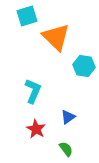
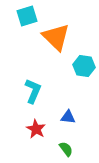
blue triangle: rotated 42 degrees clockwise
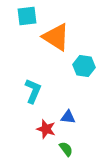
cyan square: rotated 10 degrees clockwise
orange triangle: rotated 12 degrees counterclockwise
red star: moved 10 px right; rotated 12 degrees counterclockwise
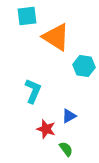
blue triangle: moved 1 px right, 1 px up; rotated 35 degrees counterclockwise
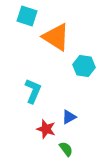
cyan square: rotated 25 degrees clockwise
blue triangle: moved 1 px down
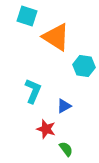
blue triangle: moved 5 px left, 11 px up
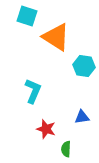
blue triangle: moved 18 px right, 11 px down; rotated 21 degrees clockwise
green semicircle: rotated 140 degrees counterclockwise
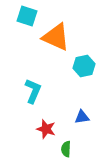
orange triangle: rotated 8 degrees counterclockwise
cyan hexagon: rotated 20 degrees counterclockwise
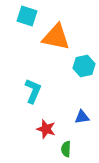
orange triangle: rotated 12 degrees counterclockwise
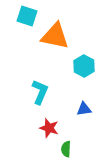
orange triangle: moved 1 px left, 1 px up
cyan hexagon: rotated 20 degrees counterclockwise
cyan L-shape: moved 7 px right, 1 px down
blue triangle: moved 2 px right, 8 px up
red star: moved 3 px right, 1 px up
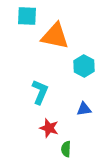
cyan square: rotated 15 degrees counterclockwise
